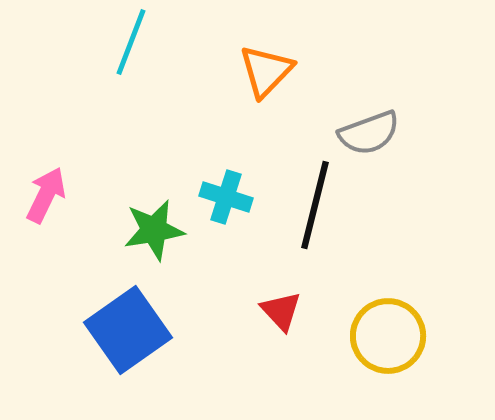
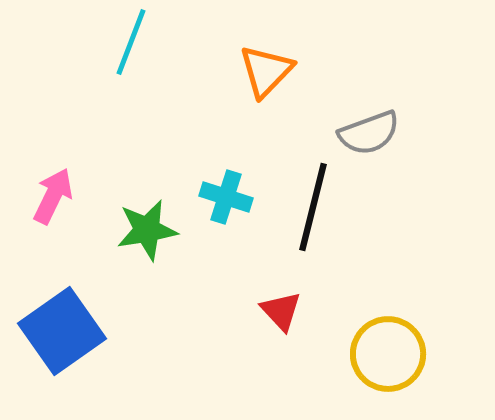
pink arrow: moved 7 px right, 1 px down
black line: moved 2 px left, 2 px down
green star: moved 7 px left
blue square: moved 66 px left, 1 px down
yellow circle: moved 18 px down
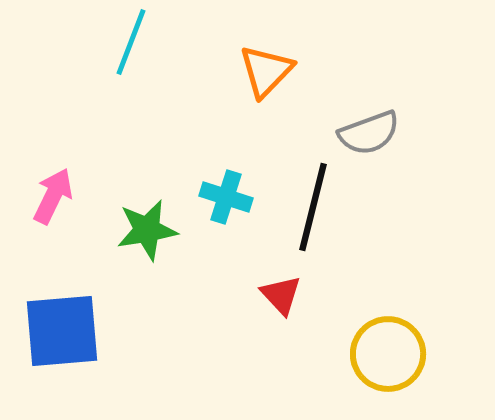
red triangle: moved 16 px up
blue square: rotated 30 degrees clockwise
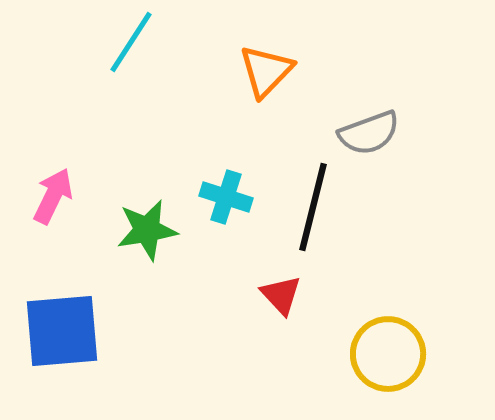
cyan line: rotated 12 degrees clockwise
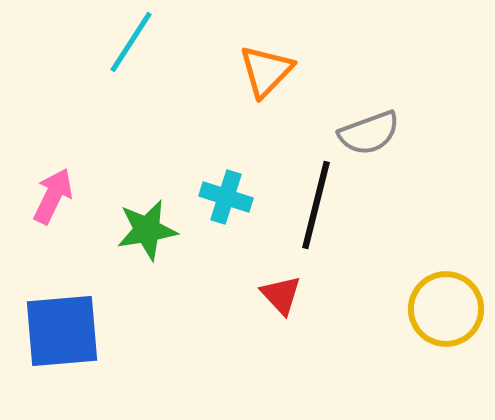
black line: moved 3 px right, 2 px up
yellow circle: moved 58 px right, 45 px up
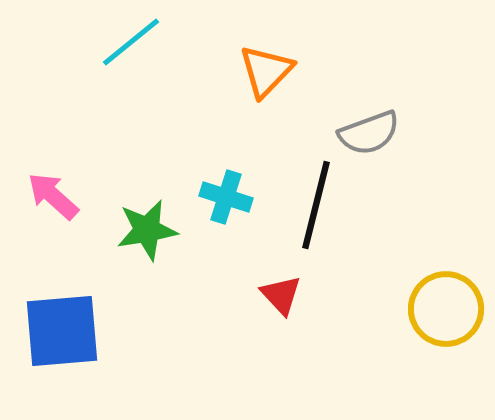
cyan line: rotated 18 degrees clockwise
pink arrow: rotated 74 degrees counterclockwise
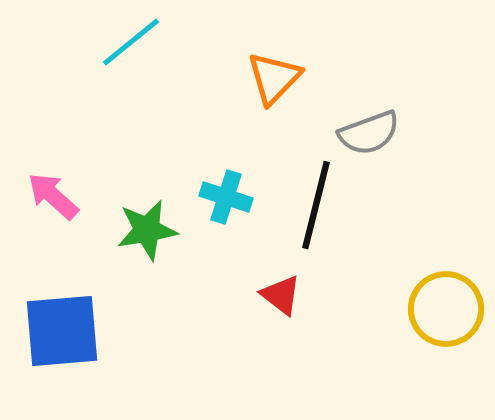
orange triangle: moved 8 px right, 7 px down
red triangle: rotated 9 degrees counterclockwise
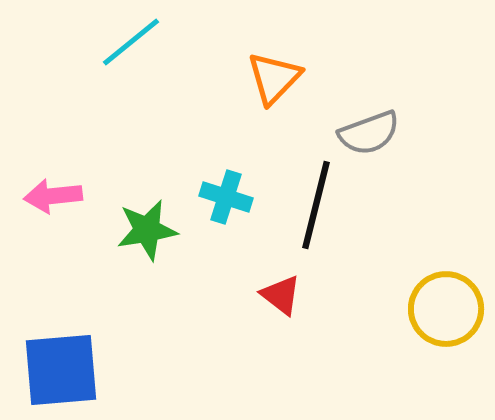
pink arrow: rotated 48 degrees counterclockwise
blue square: moved 1 px left, 39 px down
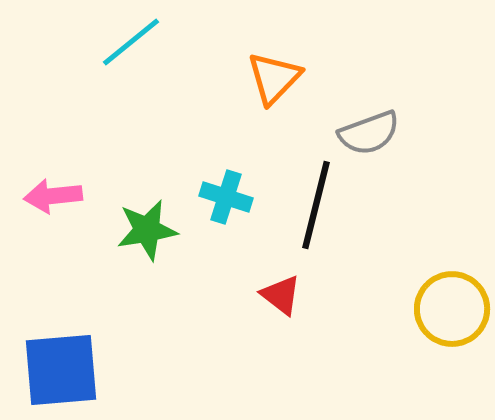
yellow circle: moved 6 px right
